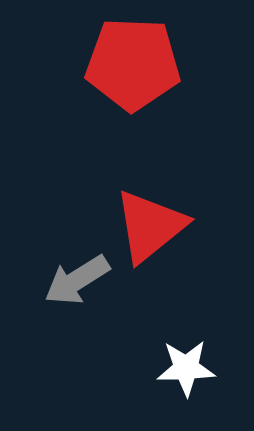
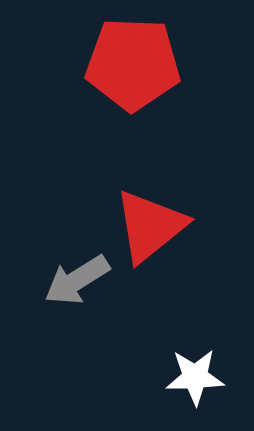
white star: moved 9 px right, 9 px down
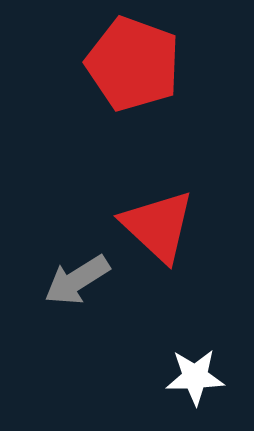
red pentagon: rotated 18 degrees clockwise
red triangle: moved 8 px right; rotated 38 degrees counterclockwise
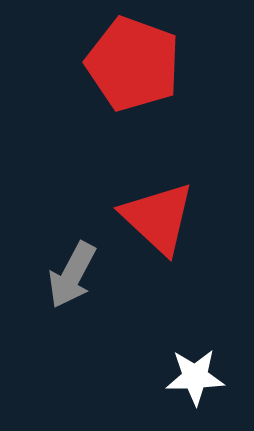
red triangle: moved 8 px up
gray arrow: moved 5 px left, 5 px up; rotated 30 degrees counterclockwise
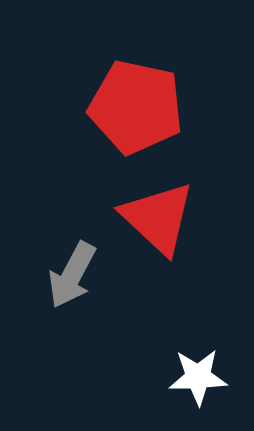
red pentagon: moved 3 px right, 43 px down; rotated 8 degrees counterclockwise
white star: moved 3 px right
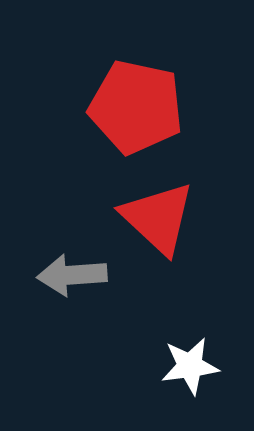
gray arrow: rotated 58 degrees clockwise
white star: moved 8 px left, 11 px up; rotated 6 degrees counterclockwise
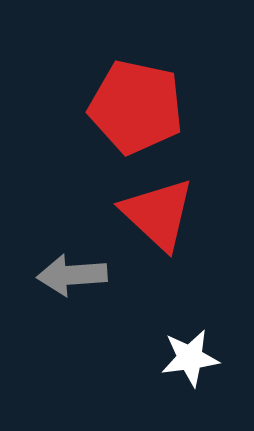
red triangle: moved 4 px up
white star: moved 8 px up
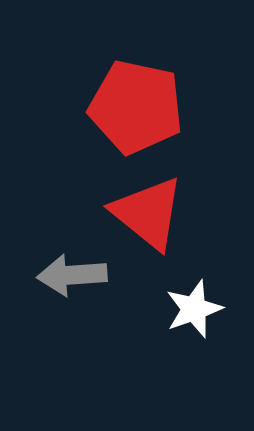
red triangle: moved 10 px left, 1 px up; rotated 4 degrees counterclockwise
white star: moved 4 px right, 49 px up; rotated 12 degrees counterclockwise
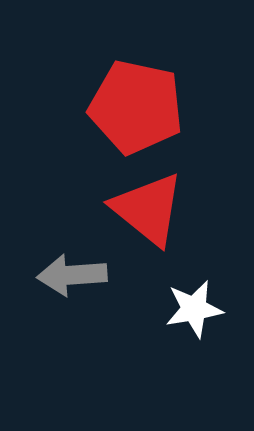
red triangle: moved 4 px up
white star: rotated 10 degrees clockwise
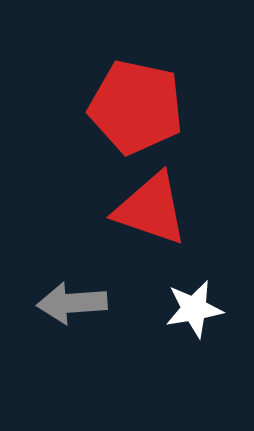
red triangle: moved 3 px right; rotated 20 degrees counterclockwise
gray arrow: moved 28 px down
